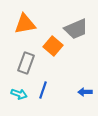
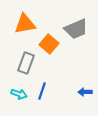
orange square: moved 4 px left, 2 px up
blue line: moved 1 px left, 1 px down
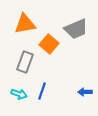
gray rectangle: moved 1 px left, 1 px up
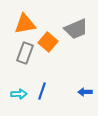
orange square: moved 1 px left, 2 px up
gray rectangle: moved 9 px up
cyan arrow: rotated 21 degrees counterclockwise
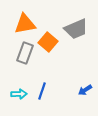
blue arrow: moved 2 px up; rotated 32 degrees counterclockwise
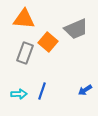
orange triangle: moved 1 px left, 5 px up; rotated 15 degrees clockwise
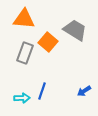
gray trapezoid: moved 1 px left, 1 px down; rotated 125 degrees counterclockwise
blue arrow: moved 1 px left, 1 px down
cyan arrow: moved 3 px right, 4 px down
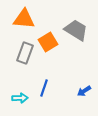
gray trapezoid: moved 1 px right
orange square: rotated 18 degrees clockwise
blue line: moved 2 px right, 3 px up
cyan arrow: moved 2 px left
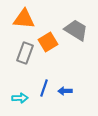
blue arrow: moved 19 px left; rotated 32 degrees clockwise
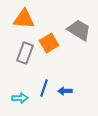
gray trapezoid: moved 3 px right
orange square: moved 1 px right, 1 px down
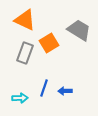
orange triangle: moved 1 px right, 1 px down; rotated 20 degrees clockwise
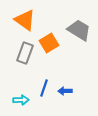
orange triangle: rotated 10 degrees clockwise
cyan arrow: moved 1 px right, 2 px down
